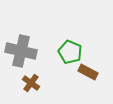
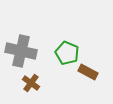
green pentagon: moved 3 px left, 1 px down
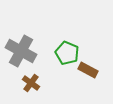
gray cross: rotated 16 degrees clockwise
brown rectangle: moved 2 px up
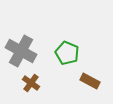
brown rectangle: moved 2 px right, 11 px down
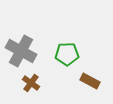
green pentagon: moved 1 px down; rotated 25 degrees counterclockwise
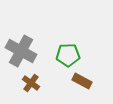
green pentagon: moved 1 px right, 1 px down
brown rectangle: moved 8 px left
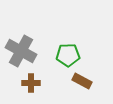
brown cross: rotated 36 degrees counterclockwise
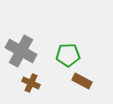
brown cross: rotated 24 degrees clockwise
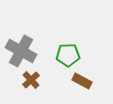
brown cross: moved 3 px up; rotated 24 degrees clockwise
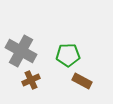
brown cross: rotated 18 degrees clockwise
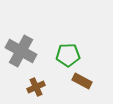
brown cross: moved 5 px right, 7 px down
